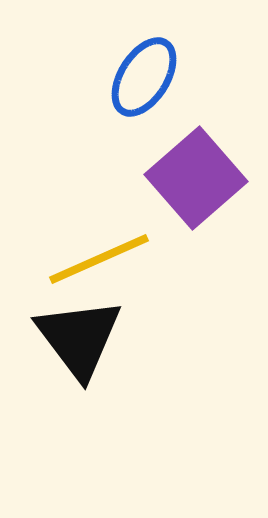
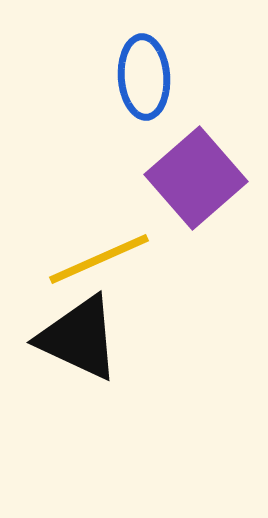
blue ellipse: rotated 36 degrees counterclockwise
black triangle: rotated 28 degrees counterclockwise
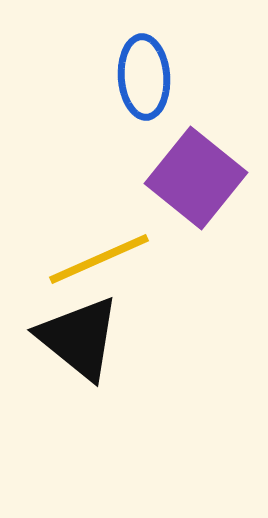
purple square: rotated 10 degrees counterclockwise
black triangle: rotated 14 degrees clockwise
